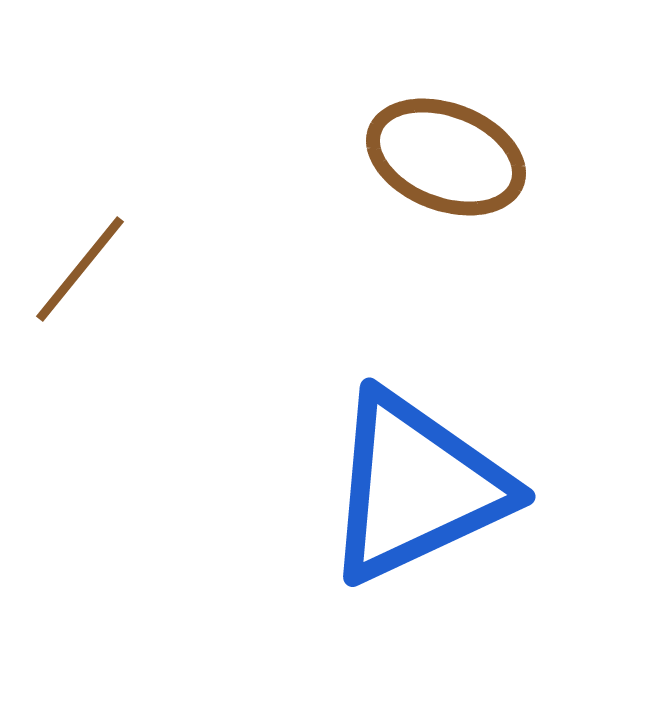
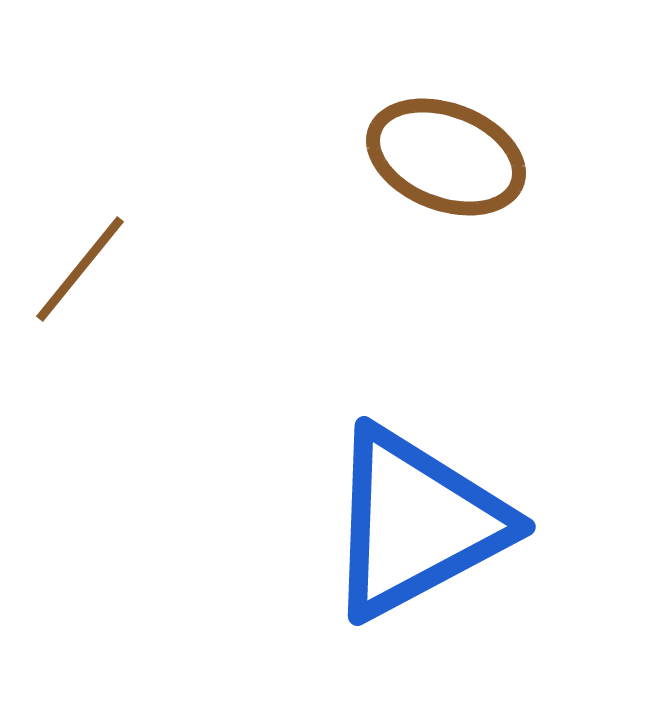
blue triangle: moved 36 px down; rotated 3 degrees counterclockwise
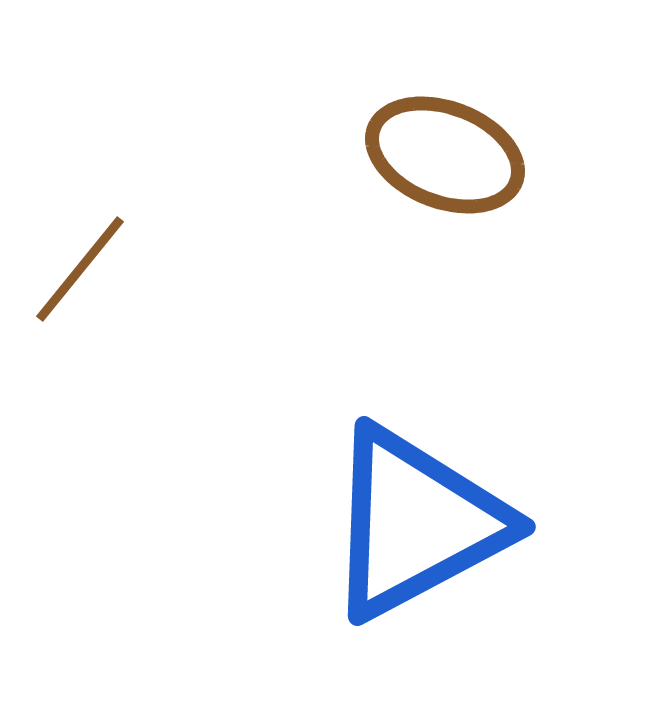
brown ellipse: moved 1 px left, 2 px up
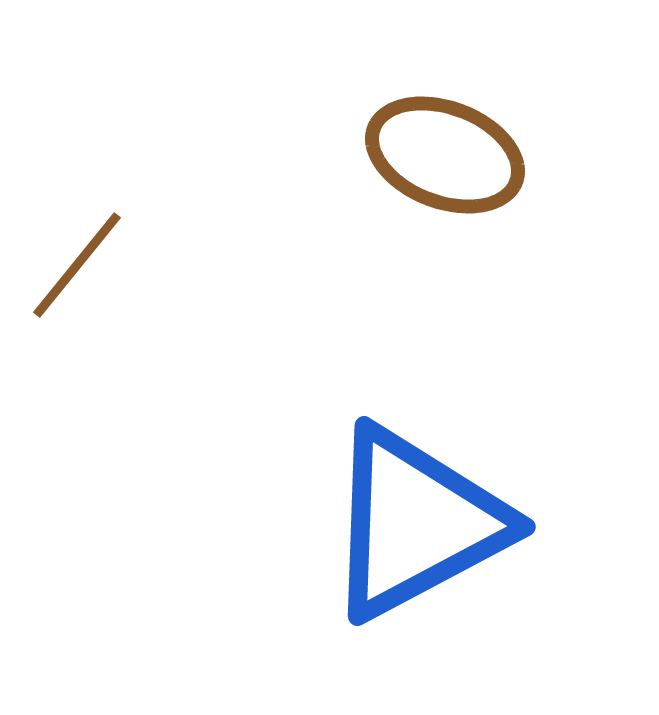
brown line: moved 3 px left, 4 px up
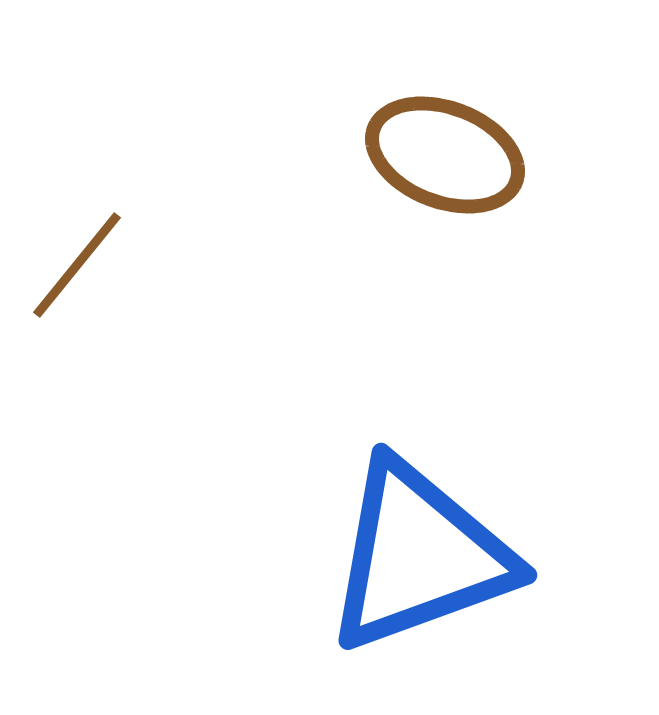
blue triangle: moved 3 px right, 33 px down; rotated 8 degrees clockwise
